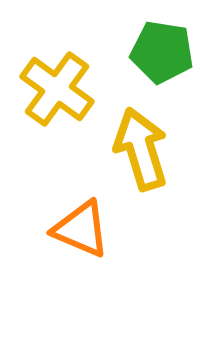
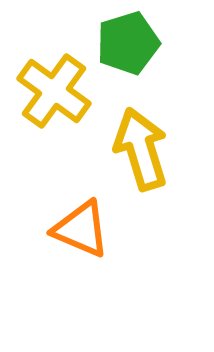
green pentagon: moved 34 px left, 9 px up; rotated 26 degrees counterclockwise
yellow cross: moved 3 px left, 2 px down
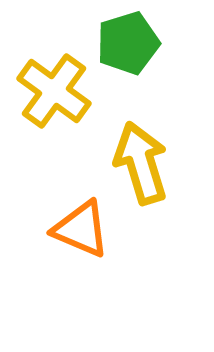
yellow arrow: moved 14 px down
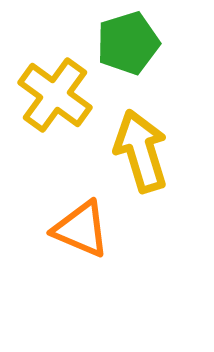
yellow cross: moved 1 px right, 4 px down
yellow arrow: moved 12 px up
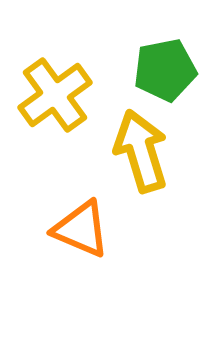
green pentagon: moved 37 px right, 27 px down; rotated 6 degrees clockwise
yellow cross: rotated 18 degrees clockwise
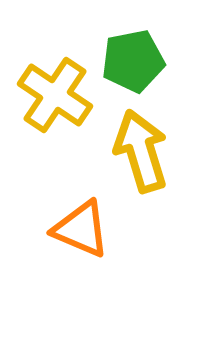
green pentagon: moved 32 px left, 9 px up
yellow cross: rotated 20 degrees counterclockwise
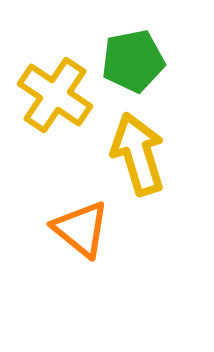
yellow arrow: moved 3 px left, 3 px down
orange triangle: rotated 16 degrees clockwise
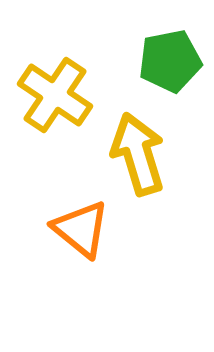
green pentagon: moved 37 px right
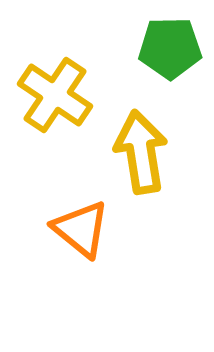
green pentagon: moved 13 px up; rotated 10 degrees clockwise
yellow arrow: moved 3 px right, 2 px up; rotated 8 degrees clockwise
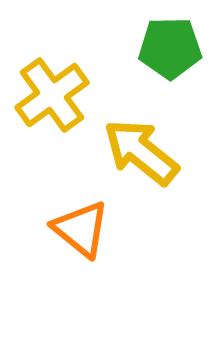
yellow cross: moved 3 px left; rotated 20 degrees clockwise
yellow arrow: rotated 42 degrees counterclockwise
